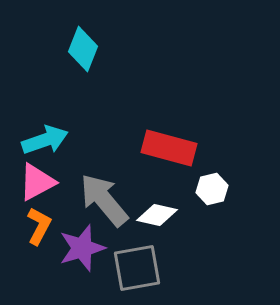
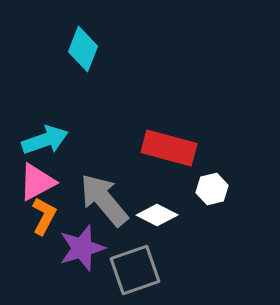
white diamond: rotated 15 degrees clockwise
orange L-shape: moved 5 px right, 10 px up
gray square: moved 2 px left, 2 px down; rotated 9 degrees counterclockwise
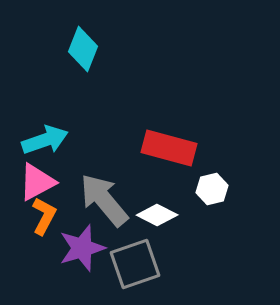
gray square: moved 6 px up
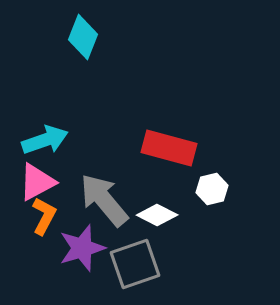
cyan diamond: moved 12 px up
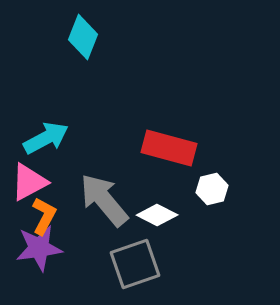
cyan arrow: moved 1 px right, 2 px up; rotated 9 degrees counterclockwise
pink triangle: moved 8 px left
purple star: moved 43 px left; rotated 9 degrees clockwise
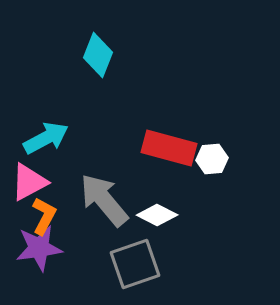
cyan diamond: moved 15 px right, 18 px down
white hexagon: moved 30 px up; rotated 8 degrees clockwise
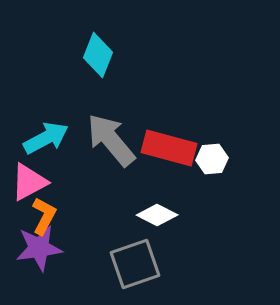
gray arrow: moved 7 px right, 60 px up
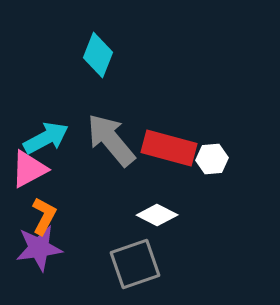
pink triangle: moved 13 px up
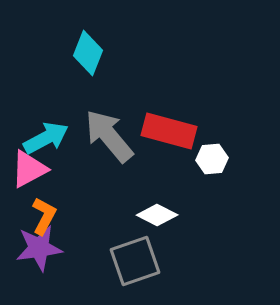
cyan diamond: moved 10 px left, 2 px up
gray arrow: moved 2 px left, 4 px up
red rectangle: moved 17 px up
gray square: moved 3 px up
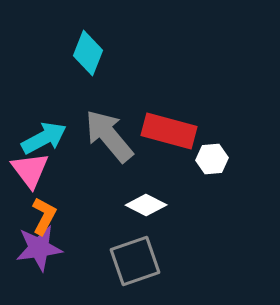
cyan arrow: moved 2 px left
pink triangle: moved 1 px right, 1 px down; rotated 39 degrees counterclockwise
white diamond: moved 11 px left, 10 px up
